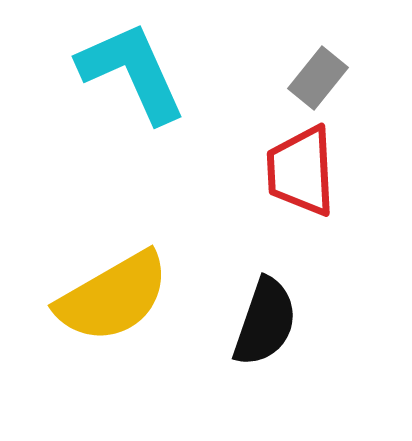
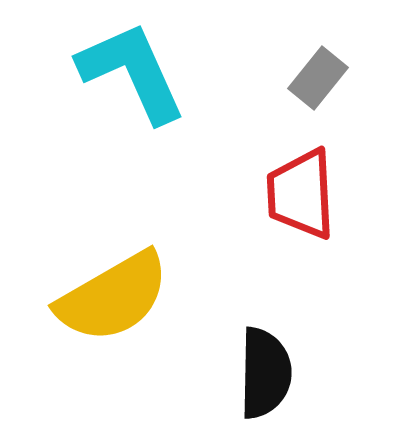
red trapezoid: moved 23 px down
black semicircle: moved 51 px down; rotated 18 degrees counterclockwise
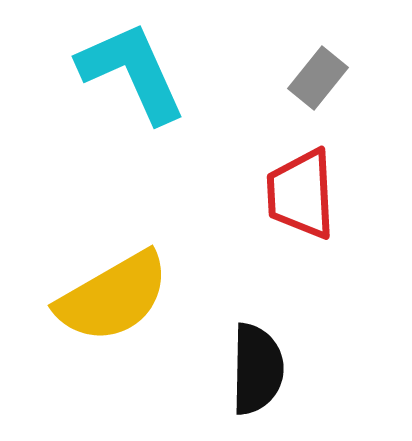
black semicircle: moved 8 px left, 4 px up
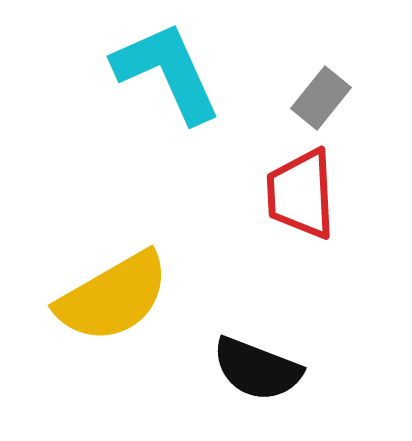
cyan L-shape: moved 35 px right
gray rectangle: moved 3 px right, 20 px down
black semicircle: rotated 110 degrees clockwise
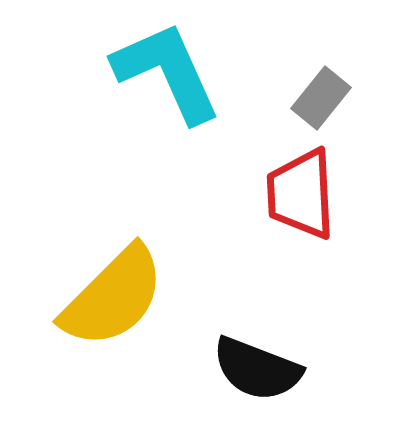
yellow semicircle: rotated 15 degrees counterclockwise
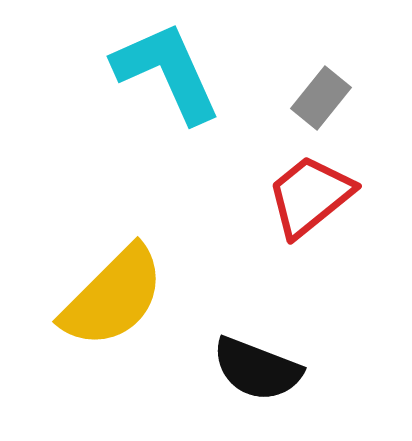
red trapezoid: moved 9 px right, 2 px down; rotated 54 degrees clockwise
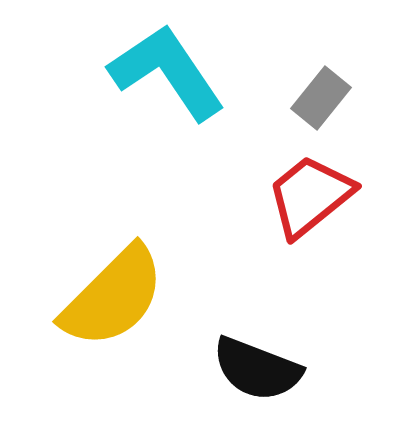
cyan L-shape: rotated 10 degrees counterclockwise
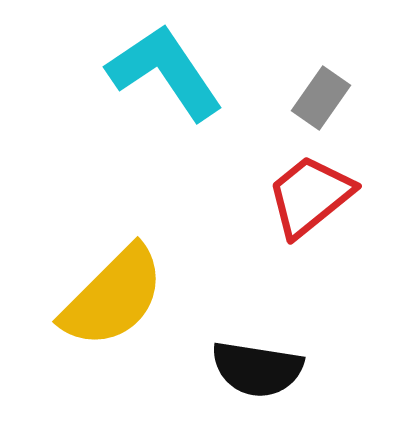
cyan L-shape: moved 2 px left
gray rectangle: rotated 4 degrees counterclockwise
black semicircle: rotated 12 degrees counterclockwise
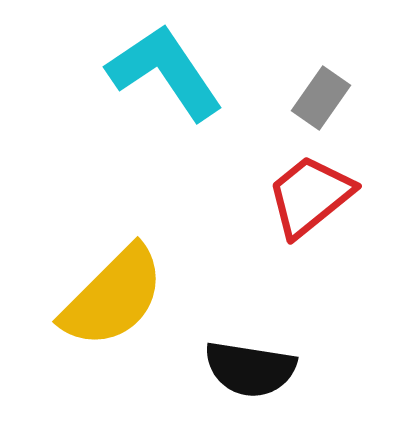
black semicircle: moved 7 px left
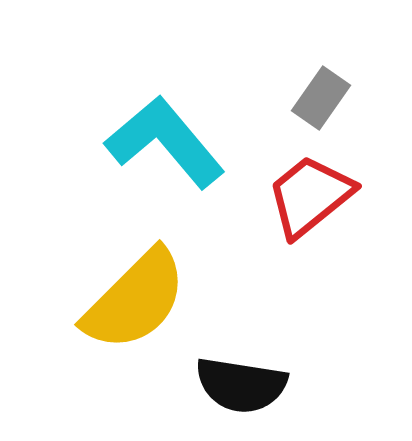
cyan L-shape: moved 70 px down; rotated 6 degrees counterclockwise
yellow semicircle: moved 22 px right, 3 px down
black semicircle: moved 9 px left, 16 px down
